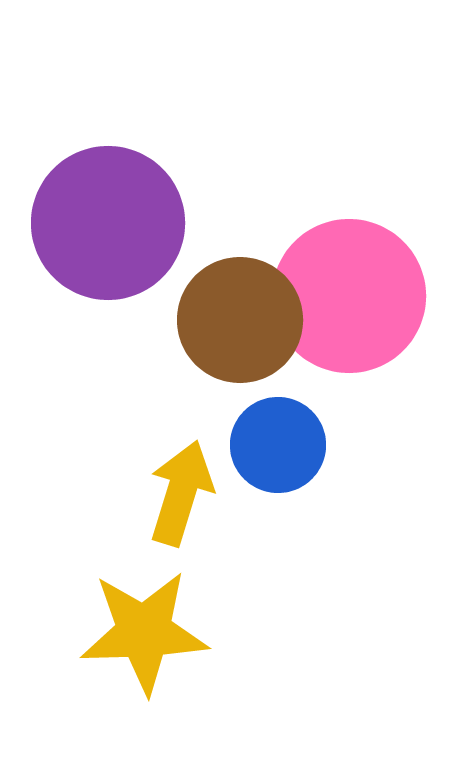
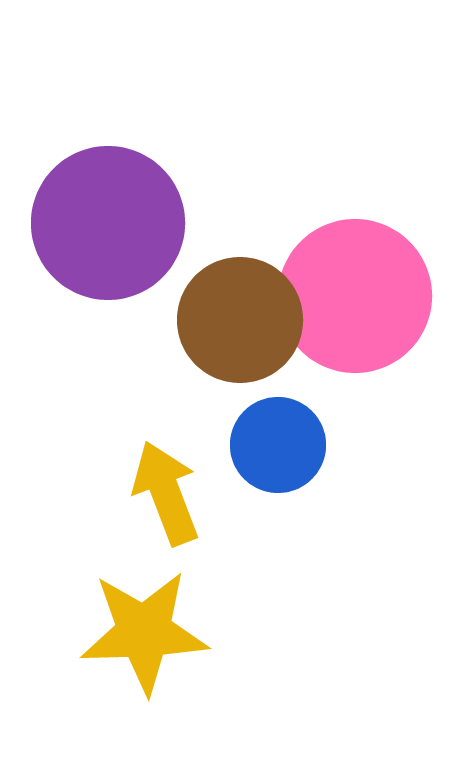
pink circle: moved 6 px right
yellow arrow: moved 15 px left; rotated 38 degrees counterclockwise
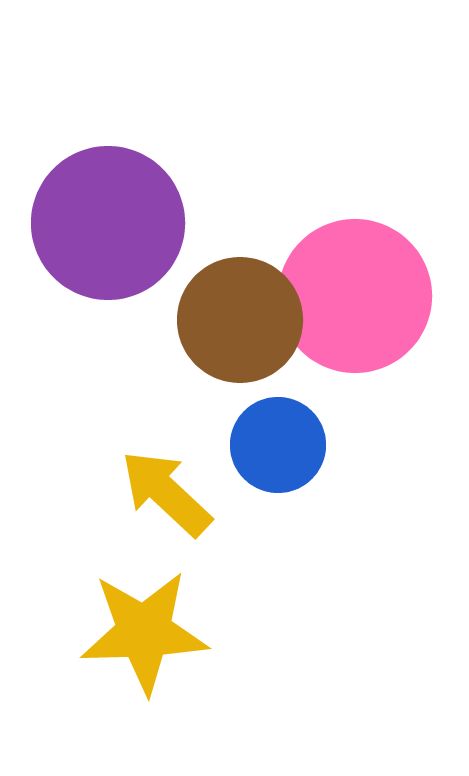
yellow arrow: rotated 26 degrees counterclockwise
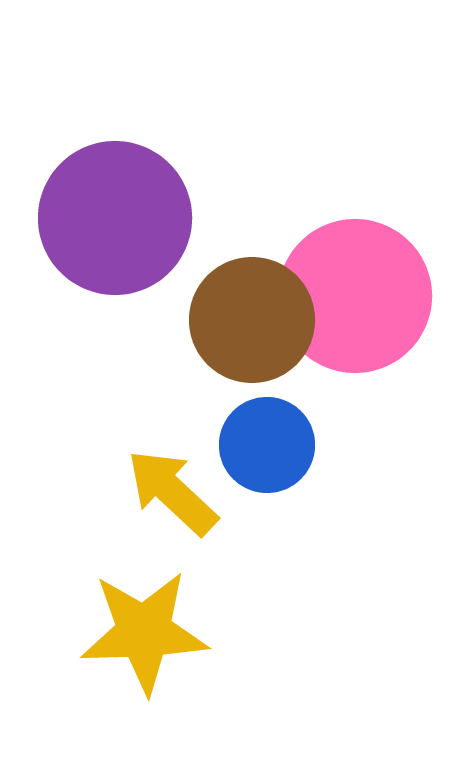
purple circle: moved 7 px right, 5 px up
brown circle: moved 12 px right
blue circle: moved 11 px left
yellow arrow: moved 6 px right, 1 px up
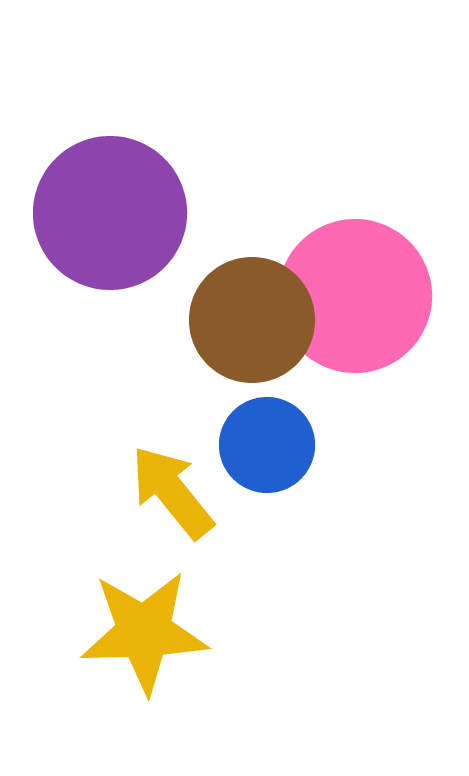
purple circle: moved 5 px left, 5 px up
yellow arrow: rotated 8 degrees clockwise
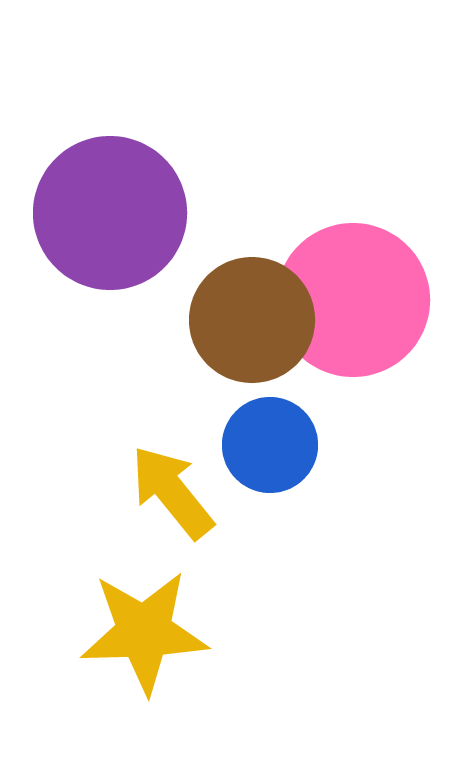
pink circle: moved 2 px left, 4 px down
blue circle: moved 3 px right
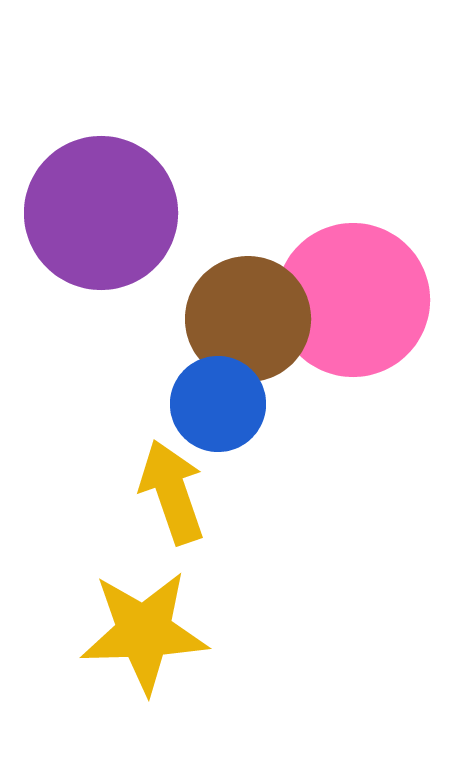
purple circle: moved 9 px left
brown circle: moved 4 px left, 1 px up
blue circle: moved 52 px left, 41 px up
yellow arrow: rotated 20 degrees clockwise
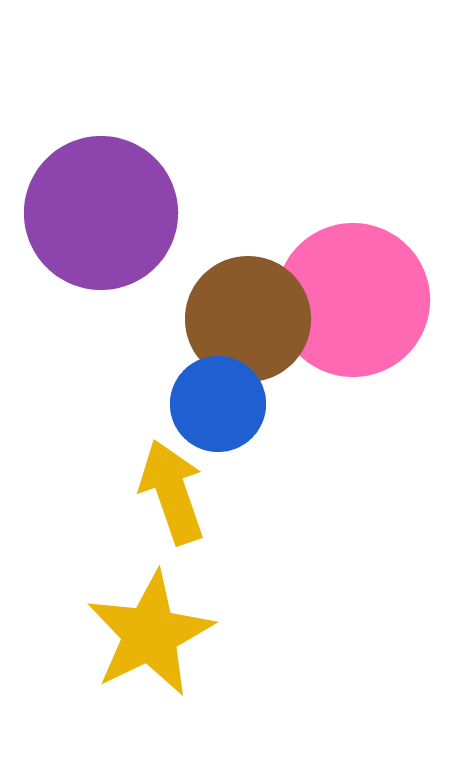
yellow star: moved 6 px right, 2 px down; rotated 24 degrees counterclockwise
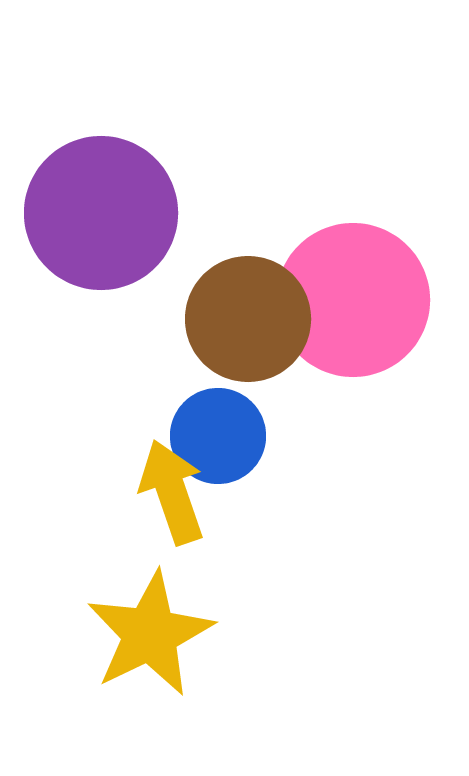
blue circle: moved 32 px down
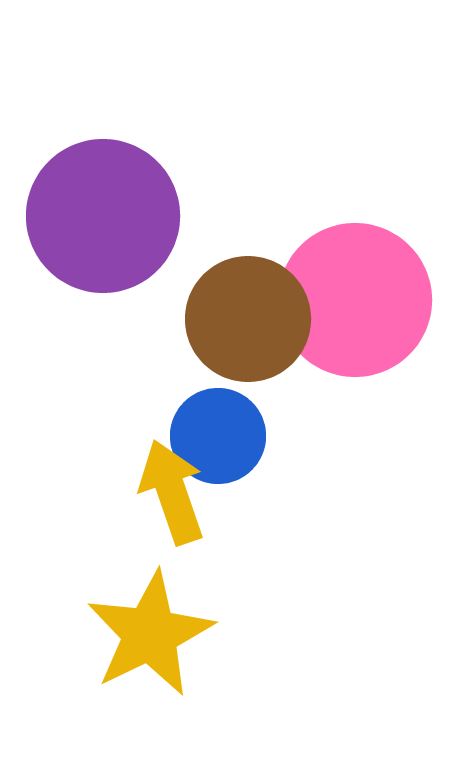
purple circle: moved 2 px right, 3 px down
pink circle: moved 2 px right
